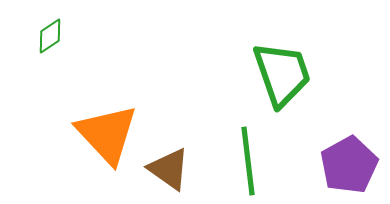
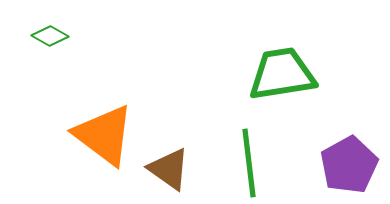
green diamond: rotated 63 degrees clockwise
green trapezoid: rotated 80 degrees counterclockwise
orange triangle: moved 3 px left, 1 px down; rotated 10 degrees counterclockwise
green line: moved 1 px right, 2 px down
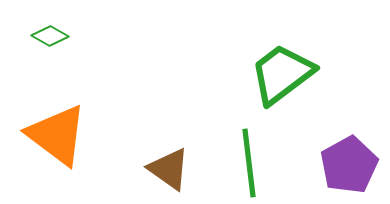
green trapezoid: rotated 28 degrees counterclockwise
orange triangle: moved 47 px left
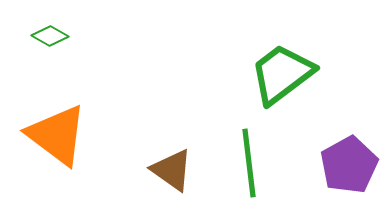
brown triangle: moved 3 px right, 1 px down
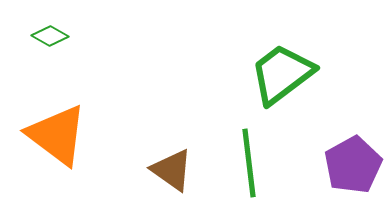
purple pentagon: moved 4 px right
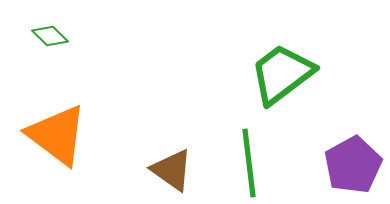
green diamond: rotated 15 degrees clockwise
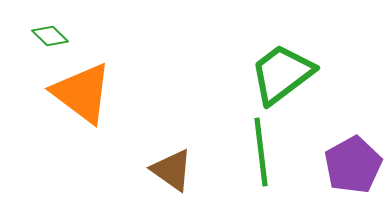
orange triangle: moved 25 px right, 42 px up
green line: moved 12 px right, 11 px up
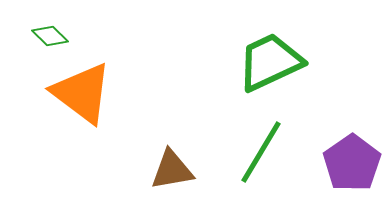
green trapezoid: moved 12 px left, 12 px up; rotated 12 degrees clockwise
green line: rotated 38 degrees clockwise
purple pentagon: moved 1 px left, 2 px up; rotated 6 degrees counterclockwise
brown triangle: rotated 45 degrees counterclockwise
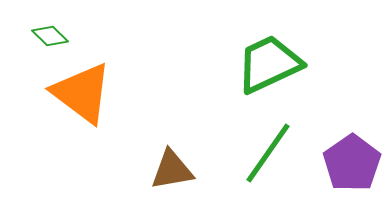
green trapezoid: moved 1 px left, 2 px down
green line: moved 7 px right, 1 px down; rotated 4 degrees clockwise
